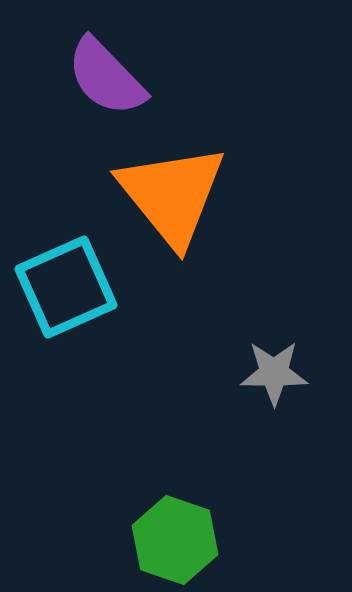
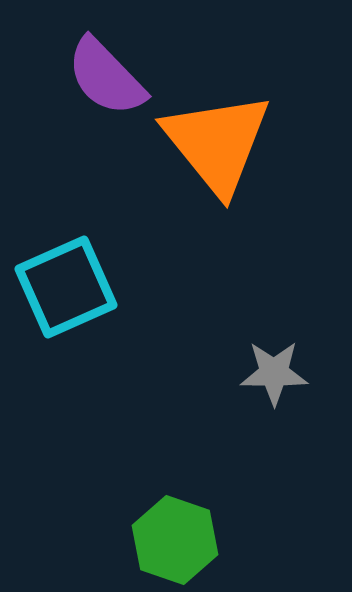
orange triangle: moved 45 px right, 52 px up
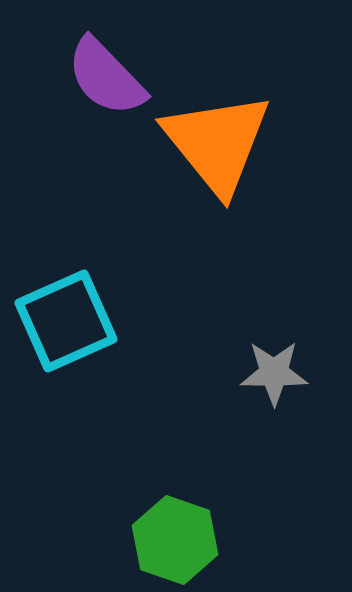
cyan square: moved 34 px down
